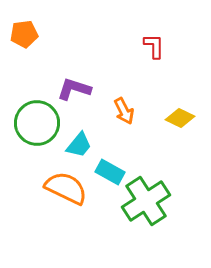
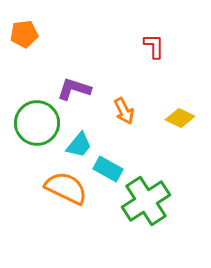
cyan rectangle: moved 2 px left, 3 px up
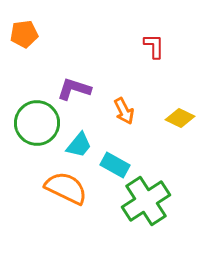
cyan rectangle: moved 7 px right, 4 px up
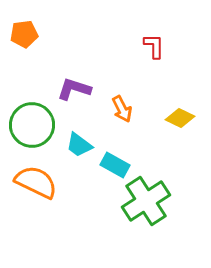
orange arrow: moved 2 px left, 2 px up
green circle: moved 5 px left, 2 px down
cyan trapezoid: rotated 88 degrees clockwise
orange semicircle: moved 30 px left, 6 px up
